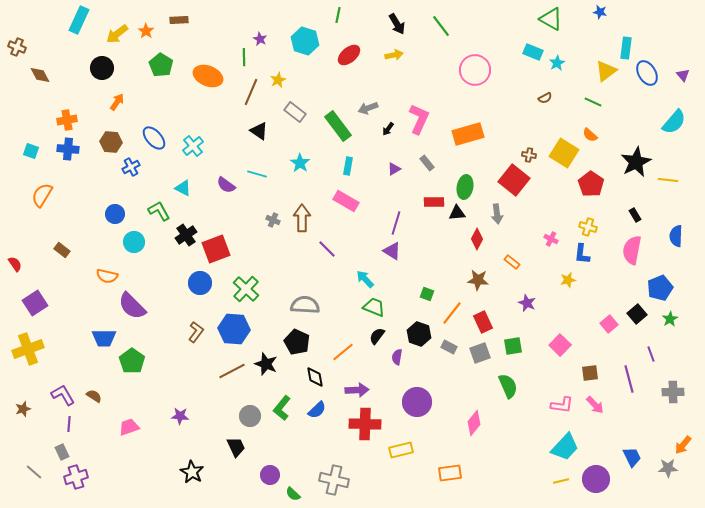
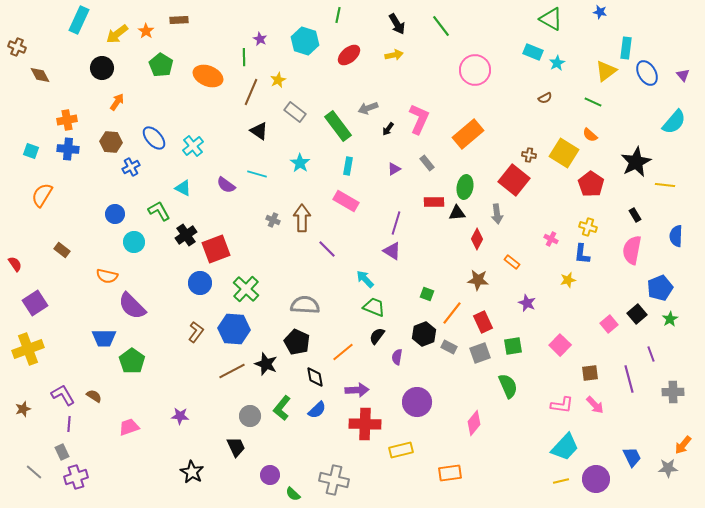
orange rectangle at (468, 134): rotated 24 degrees counterclockwise
yellow line at (668, 180): moved 3 px left, 5 px down
black hexagon at (419, 334): moved 5 px right; rotated 20 degrees clockwise
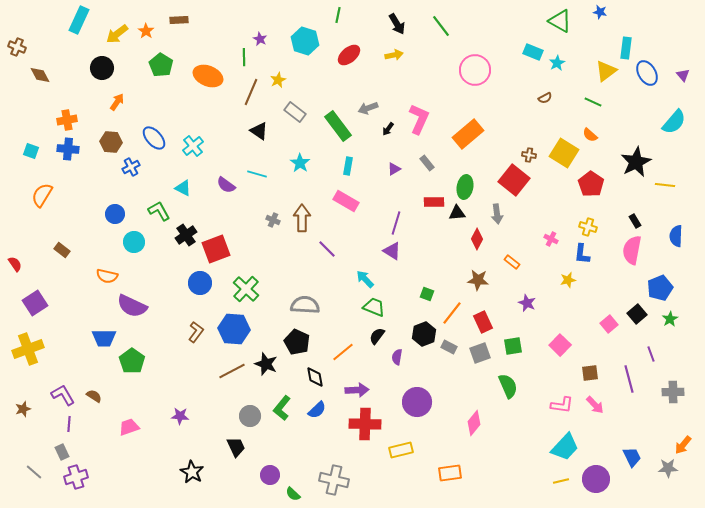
green triangle at (551, 19): moved 9 px right, 2 px down
black rectangle at (635, 215): moved 6 px down
purple semicircle at (132, 306): rotated 20 degrees counterclockwise
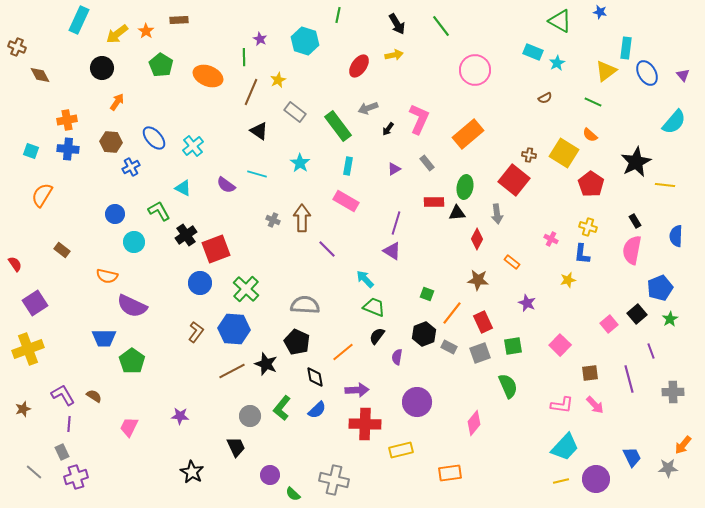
red ellipse at (349, 55): moved 10 px right, 11 px down; rotated 15 degrees counterclockwise
purple line at (651, 354): moved 3 px up
pink trapezoid at (129, 427): rotated 45 degrees counterclockwise
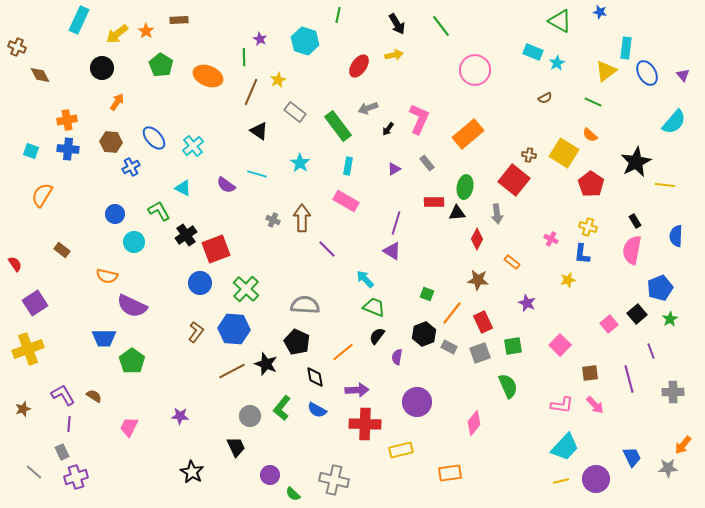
blue semicircle at (317, 410): rotated 72 degrees clockwise
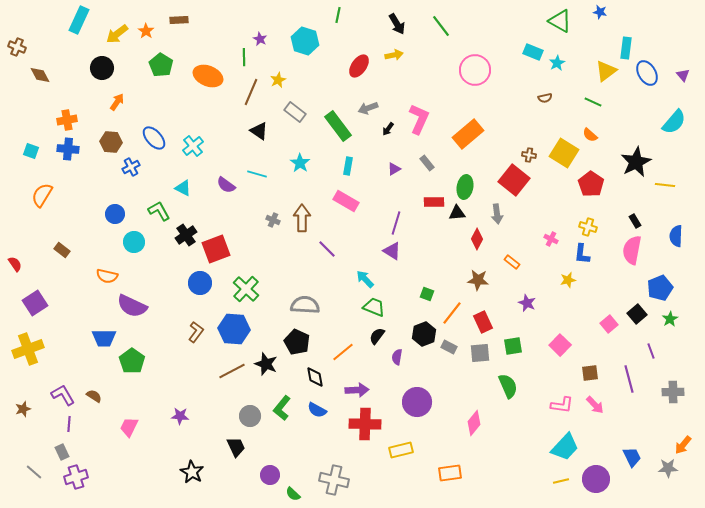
brown semicircle at (545, 98): rotated 16 degrees clockwise
gray square at (480, 353): rotated 15 degrees clockwise
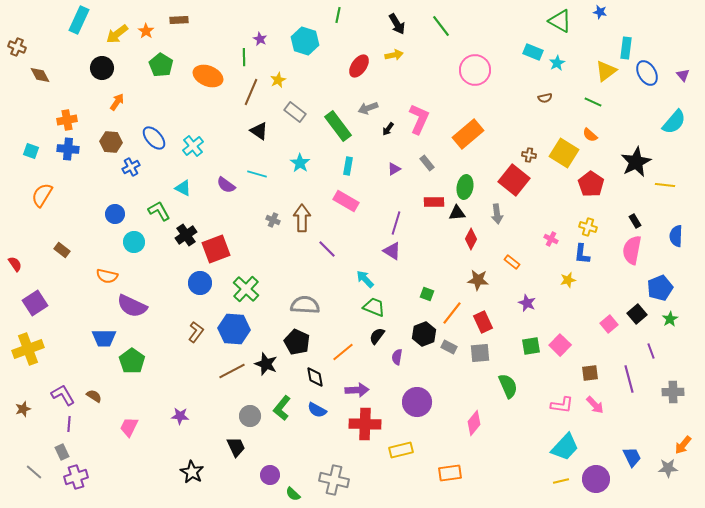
red diamond at (477, 239): moved 6 px left
green square at (513, 346): moved 18 px right
